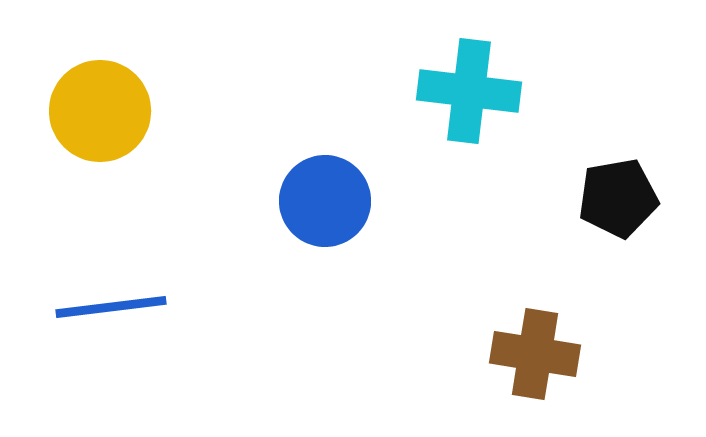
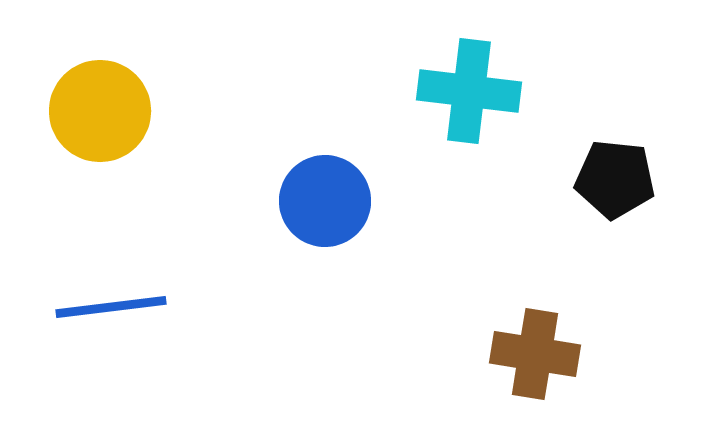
black pentagon: moved 3 px left, 19 px up; rotated 16 degrees clockwise
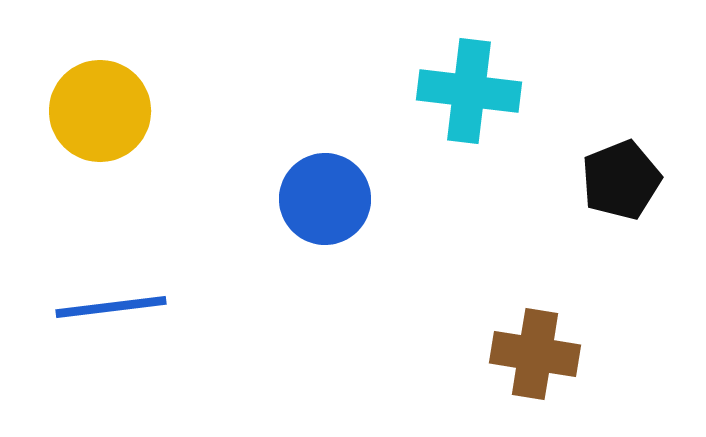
black pentagon: moved 6 px right, 1 px down; rotated 28 degrees counterclockwise
blue circle: moved 2 px up
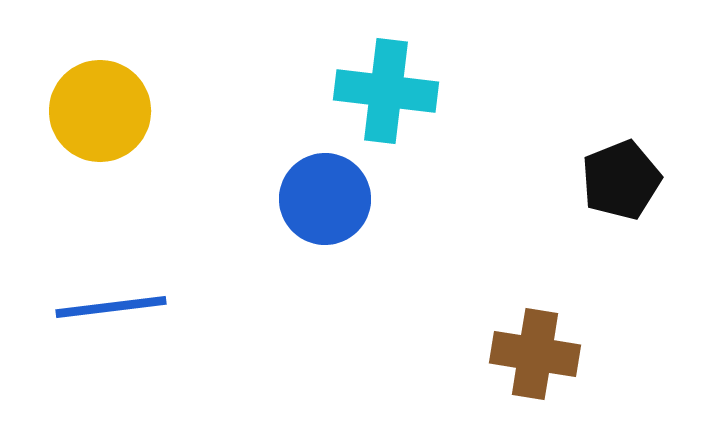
cyan cross: moved 83 px left
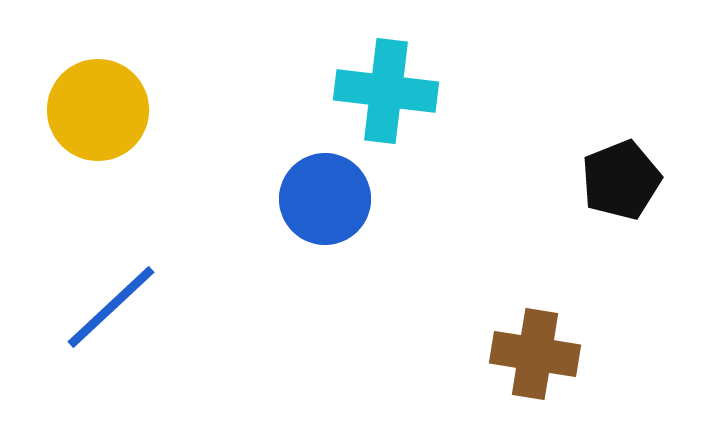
yellow circle: moved 2 px left, 1 px up
blue line: rotated 36 degrees counterclockwise
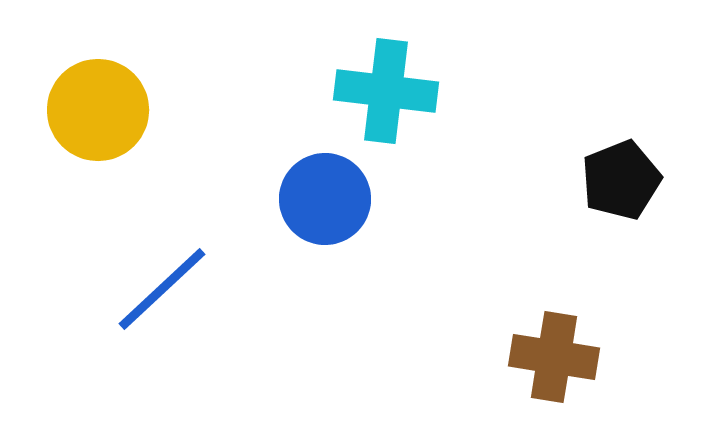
blue line: moved 51 px right, 18 px up
brown cross: moved 19 px right, 3 px down
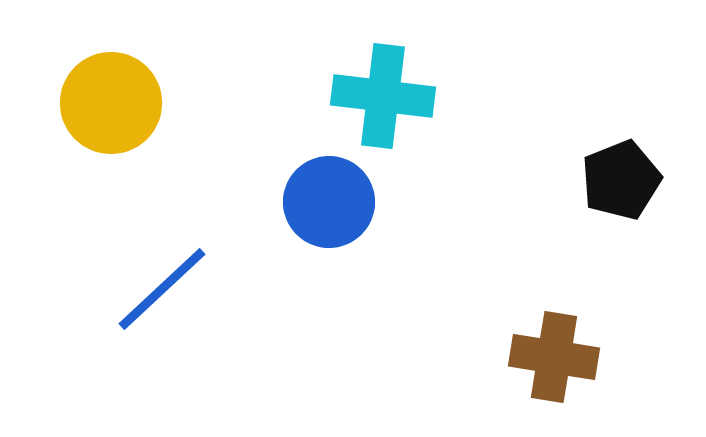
cyan cross: moved 3 px left, 5 px down
yellow circle: moved 13 px right, 7 px up
blue circle: moved 4 px right, 3 px down
